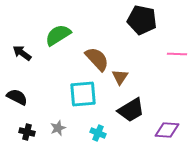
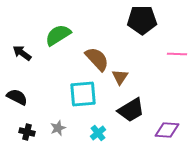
black pentagon: rotated 12 degrees counterclockwise
cyan cross: rotated 28 degrees clockwise
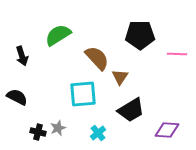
black pentagon: moved 2 px left, 15 px down
black arrow: moved 3 px down; rotated 144 degrees counterclockwise
brown semicircle: moved 1 px up
black cross: moved 11 px right
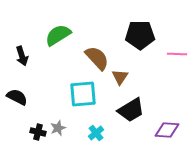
cyan cross: moved 2 px left
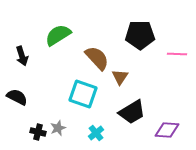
cyan square: rotated 24 degrees clockwise
black trapezoid: moved 1 px right, 2 px down
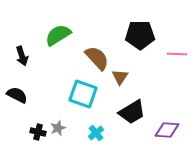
black semicircle: moved 2 px up
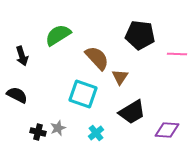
black pentagon: rotated 8 degrees clockwise
